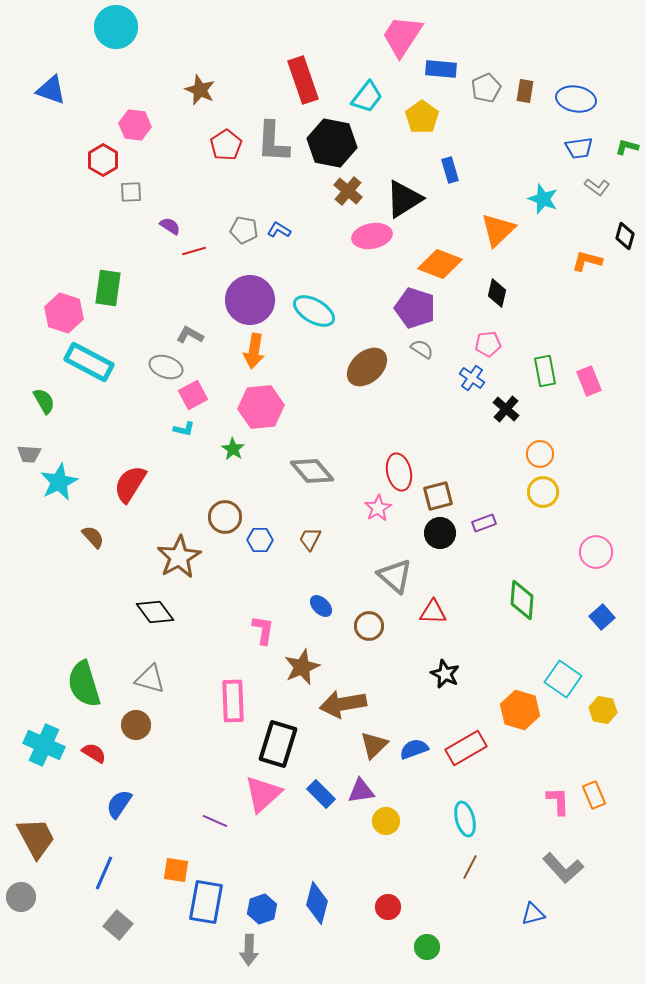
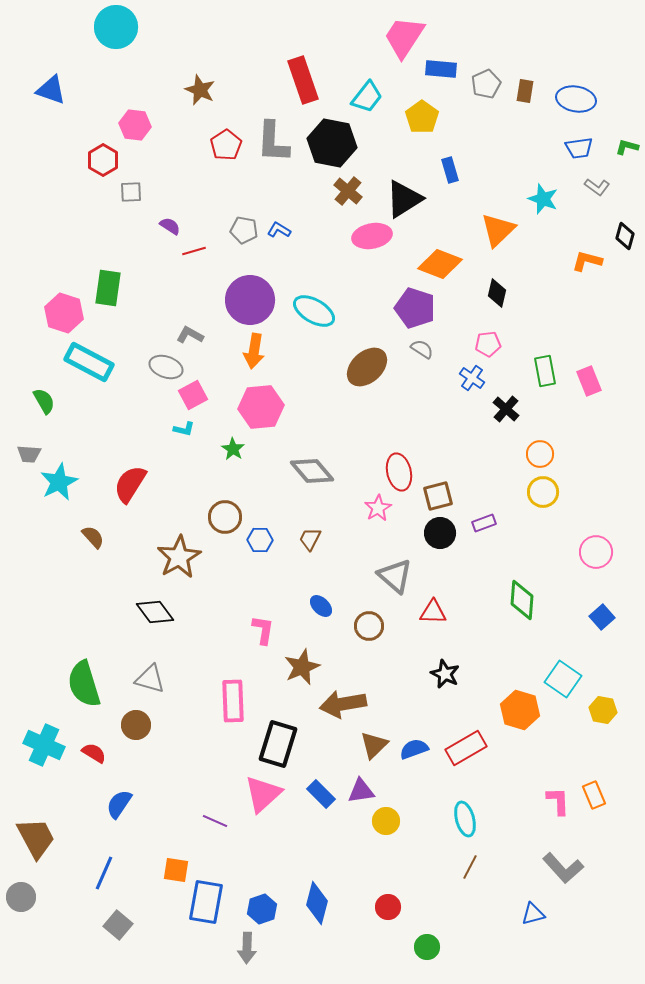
pink trapezoid at (402, 36): moved 2 px right, 1 px down
gray pentagon at (486, 88): moved 4 px up
gray arrow at (249, 950): moved 2 px left, 2 px up
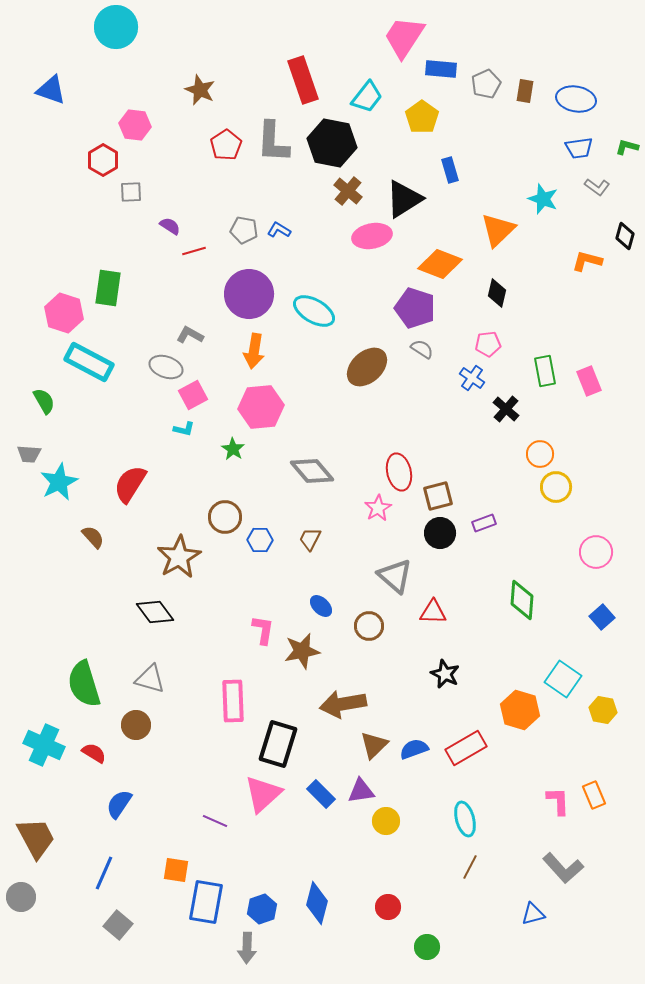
purple circle at (250, 300): moved 1 px left, 6 px up
yellow circle at (543, 492): moved 13 px right, 5 px up
brown star at (302, 667): moved 16 px up; rotated 12 degrees clockwise
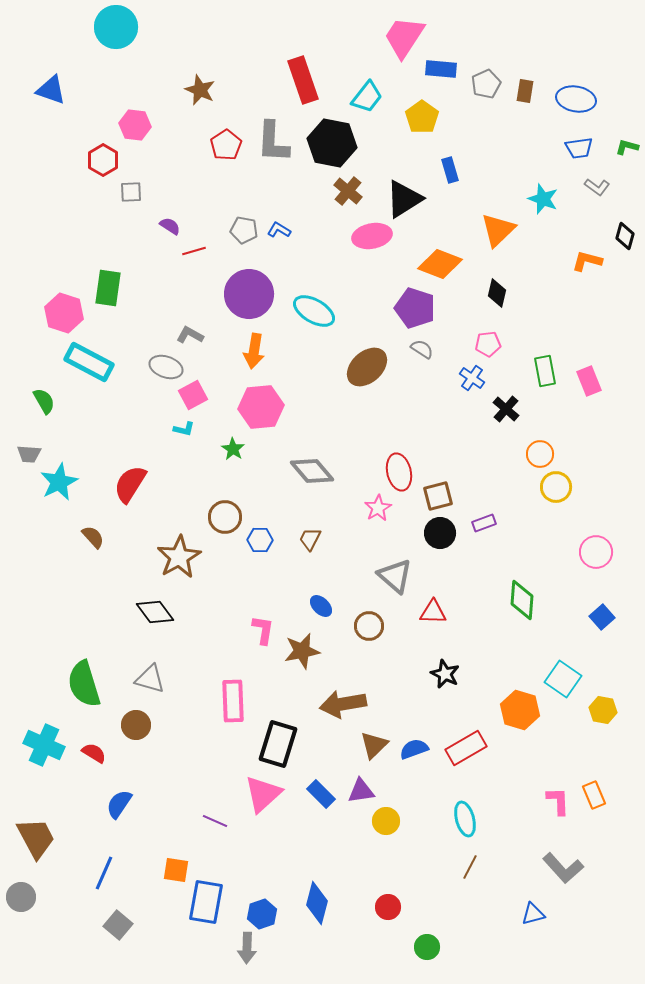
blue hexagon at (262, 909): moved 5 px down
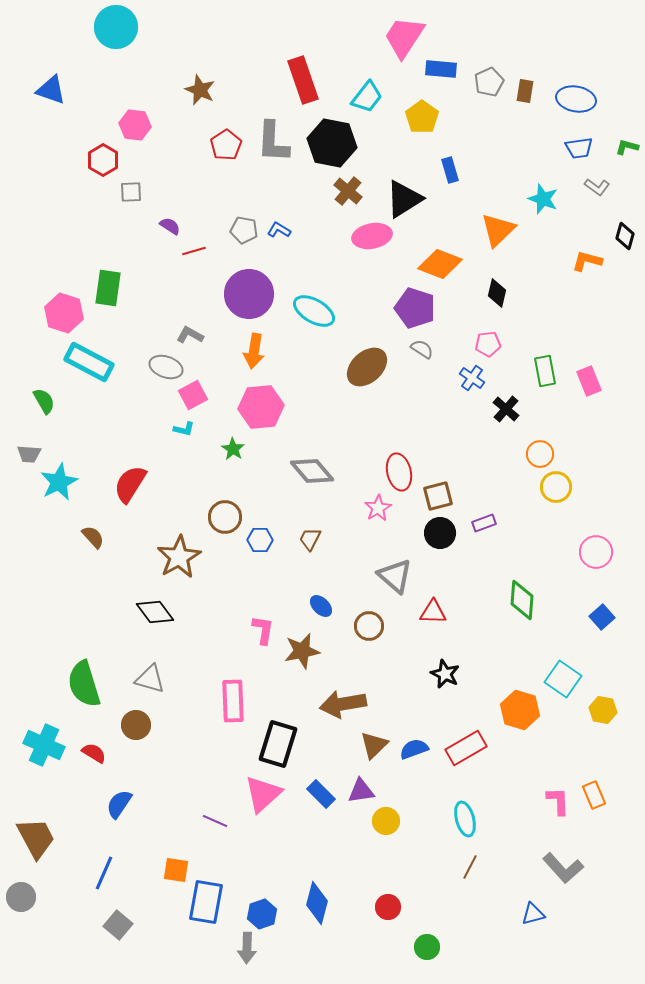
gray pentagon at (486, 84): moved 3 px right, 2 px up
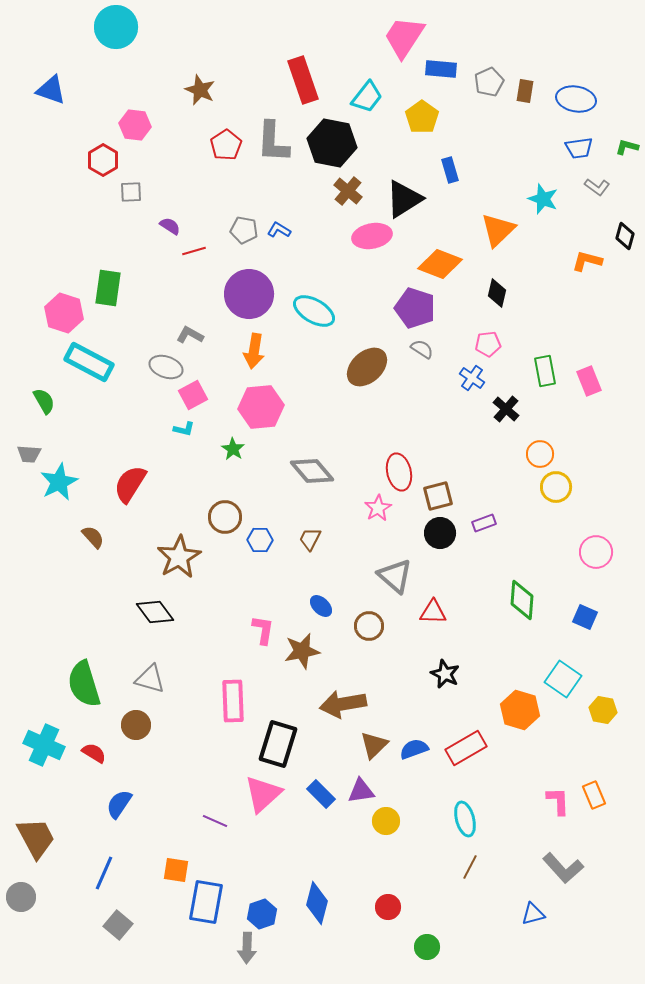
blue square at (602, 617): moved 17 px left; rotated 25 degrees counterclockwise
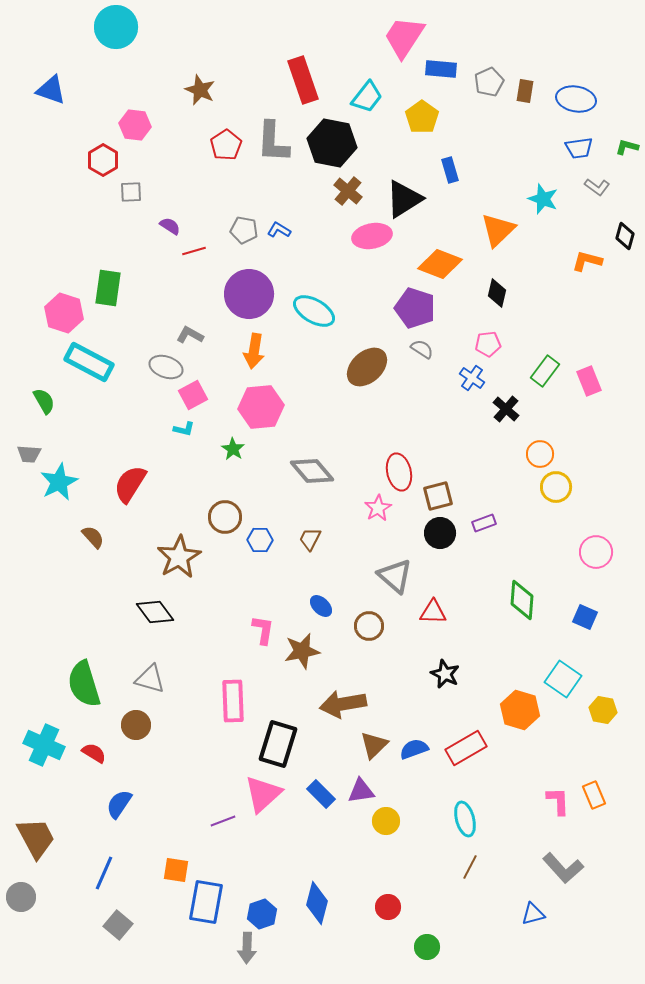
green rectangle at (545, 371): rotated 48 degrees clockwise
purple line at (215, 821): moved 8 px right; rotated 45 degrees counterclockwise
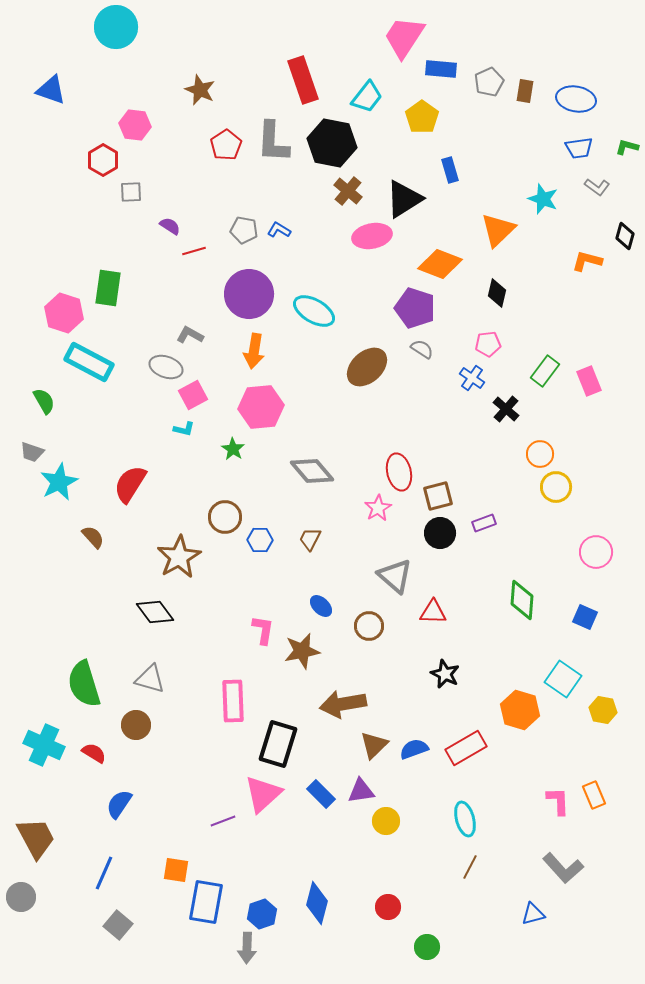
gray trapezoid at (29, 454): moved 3 px right, 2 px up; rotated 15 degrees clockwise
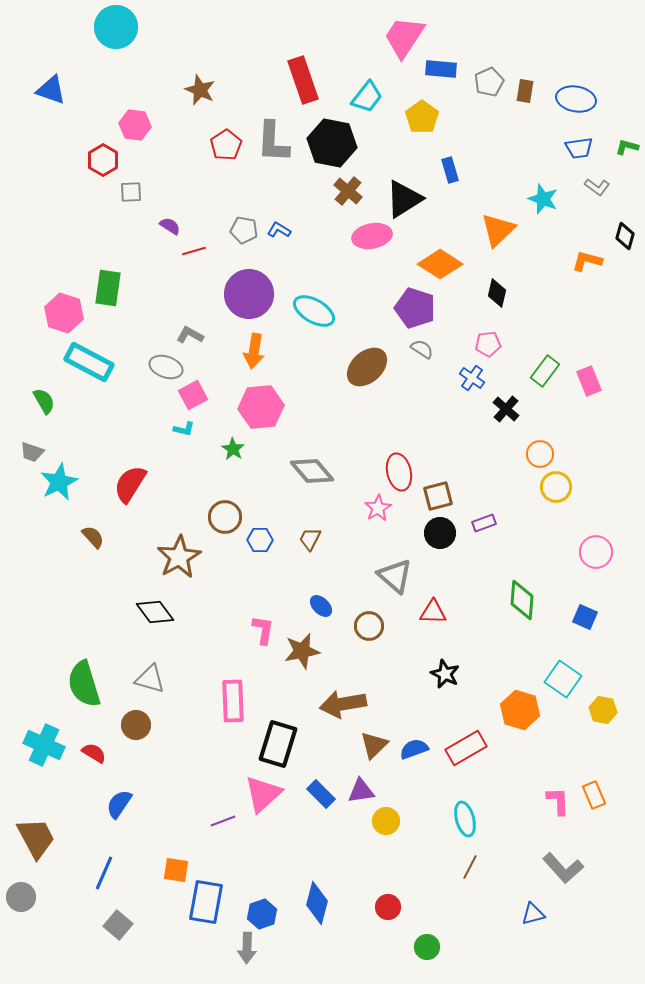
orange diamond at (440, 264): rotated 12 degrees clockwise
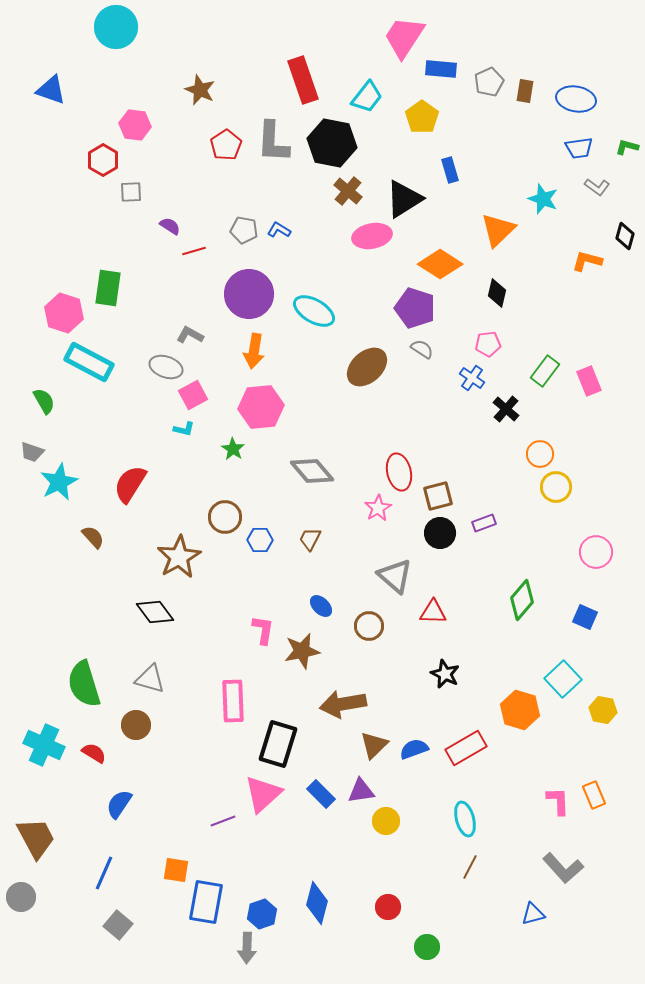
green diamond at (522, 600): rotated 36 degrees clockwise
cyan square at (563, 679): rotated 12 degrees clockwise
